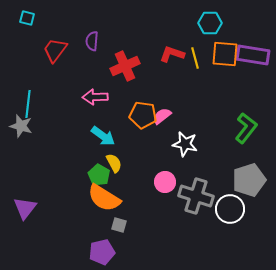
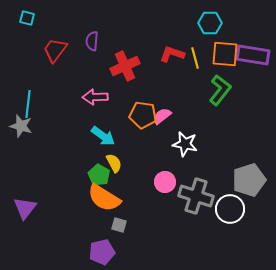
green L-shape: moved 26 px left, 38 px up
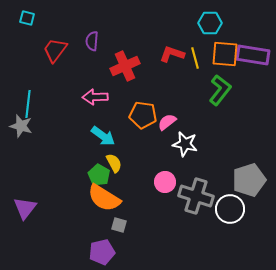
pink semicircle: moved 5 px right, 6 px down
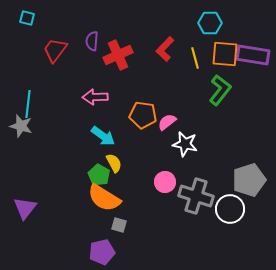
red L-shape: moved 7 px left, 5 px up; rotated 65 degrees counterclockwise
red cross: moved 7 px left, 11 px up
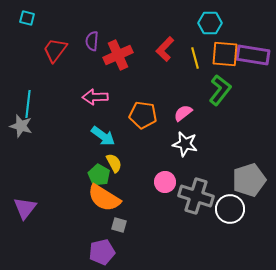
pink semicircle: moved 16 px right, 9 px up
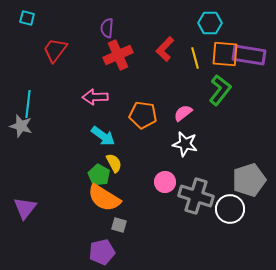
purple semicircle: moved 15 px right, 13 px up
purple rectangle: moved 4 px left
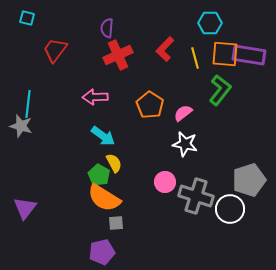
orange pentagon: moved 7 px right, 10 px up; rotated 24 degrees clockwise
gray square: moved 3 px left, 2 px up; rotated 21 degrees counterclockwise
